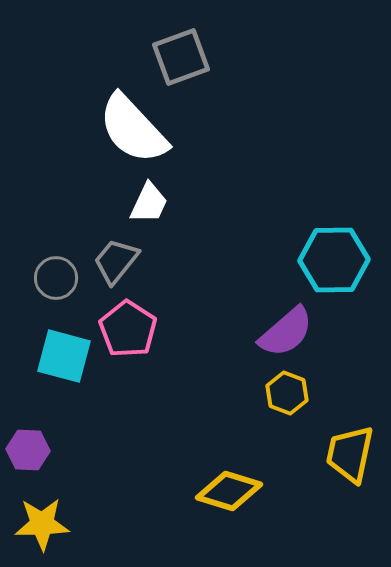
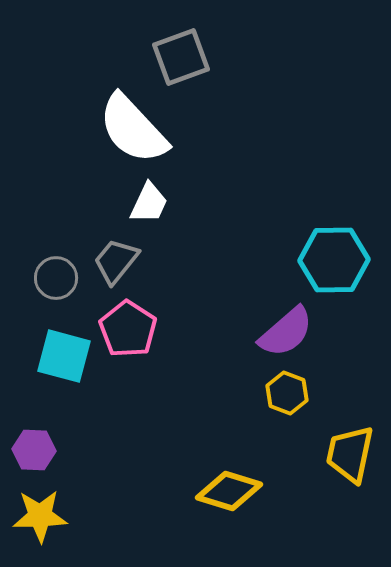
purple hexagon: moved 6 px right
yellow star: moved 2 px left, 8 px up
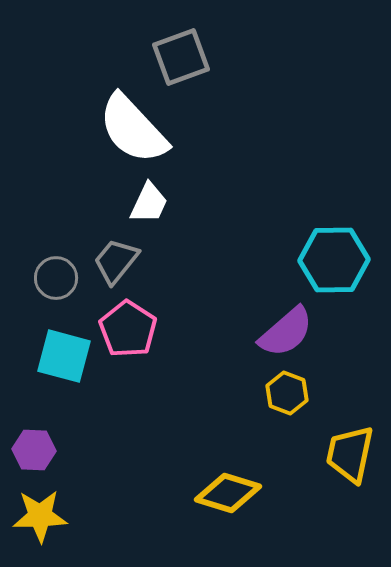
yellow diamond: moved 1 px left, 2 px down
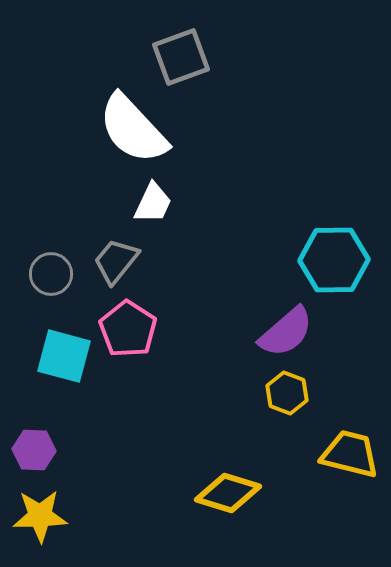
white trapezoid: moved 4 px right
gray circle: moved 5 px left, 4 px up
yellow trapezoid: rotated 92 degrees clockwise
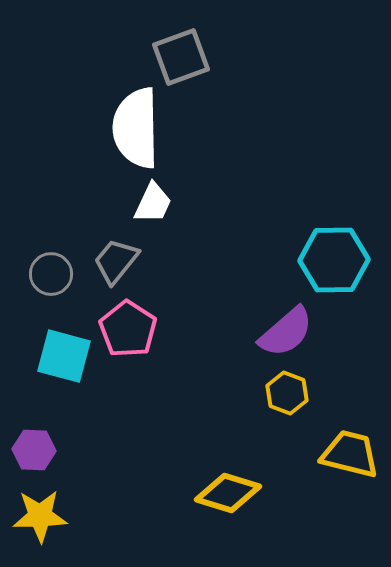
white semicircle: moved 3 px right, 1 px up; rotated 42 degrees clockwise
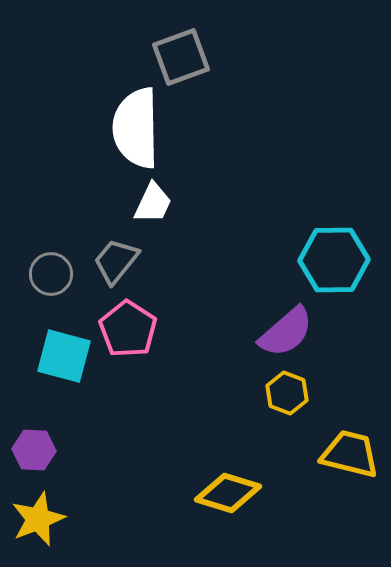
yellow star: moved 2 px left, 3 px down; rotated 20 degrees counterclockwise
